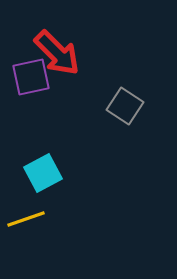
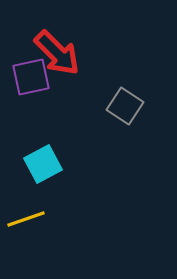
cyan square: moved 9 px up
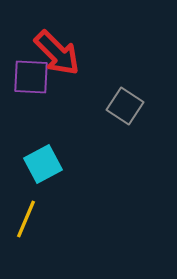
purple square: rotated 15 degrees clockwise
yellow line: rotated 48 degrees counterclockwise
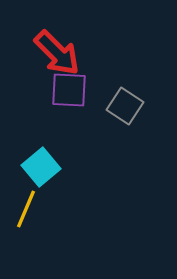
purple square: moved 38 px right, 13 px down
cyan square: moved 2 px left, 3 px down; rotated 12 degrees counterclockwise
yellow line: moved 10 px up
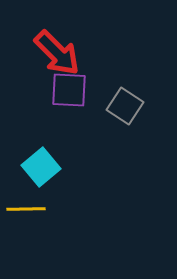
yellow line: rotated 66 degrees clockwise
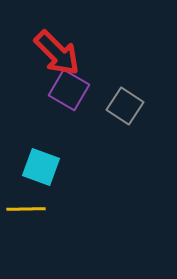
purple square: rotated 27 degrees clockwise
cyan square: rotated 30 degrees counterclockwise
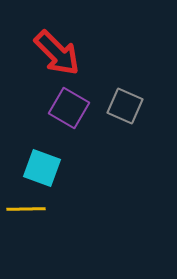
purple square: moved 18 px down
gray square: rotated 9 degrees counterclockwise
cyan square: moved 1 px right, 1 px down
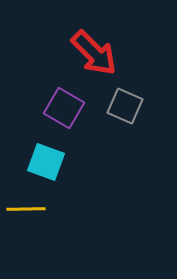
red arrow: moved 37 px right
purple square: moved 5 px left
cyan square: moved 4 px right, 6 px up
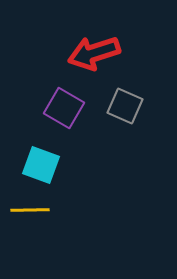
red arrow: rotated 117 degrees clockwise
cyan square: moved 5 px left, 3 px down
yellow line: moved 4 px right, 1 px down
